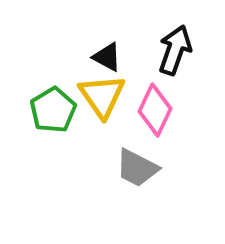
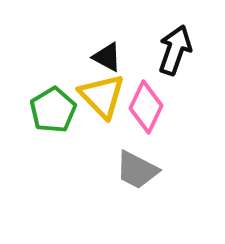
yellow triangle: rotated 9 degrees counterclockwise
pink diamond: moved 9 px left, 3 px up
gray trapezoid: moved 2 px down
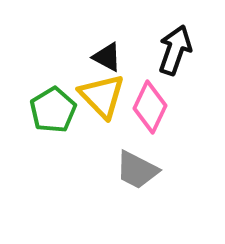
pink diamond: moved 4 px right
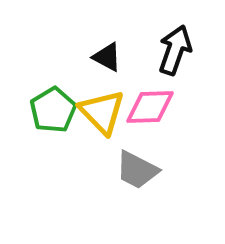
yellow triangle: moved 16 px down
pink diamond: rotated 63 degrees clockwise
